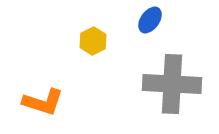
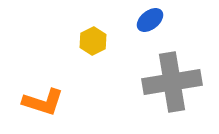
blue ellipse: rotated 16 degrees clockwise
gray cross: moved 2 px up; rotated 12 degrees counterclockwise
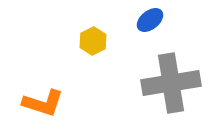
gray cross: moved 1 px left, 1 px down
orange L-shape: moved 1 px down
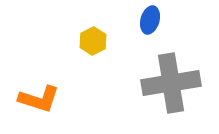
blue ellipse: rotated 36 degrees counterclockwise
orange L-shape: moved 4 px left, 4 px up
